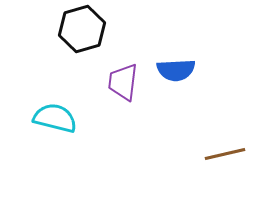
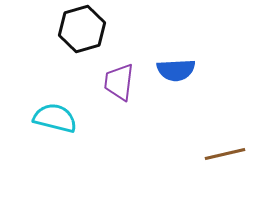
purple trapezoid: moved 4 px left
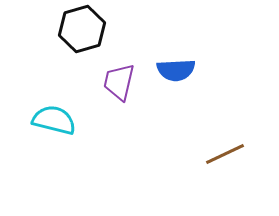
purple trapezoid: rotated 6 degrees clockwise
cyan semicircle: moved 1 px left, 2 px down
brown line: rotated 12 degrees counterclockwise
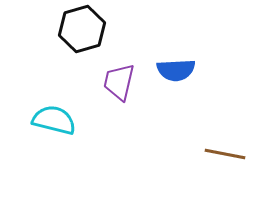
brown line: rotated 36 degrees clockwise
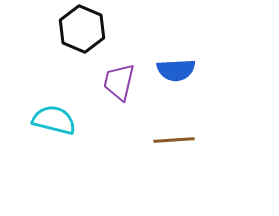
black hexagon: rotated 21 degrees counterclockwise
brown line: moved 51 px left, 14 px up; rotated 15 degrees counterclockwise
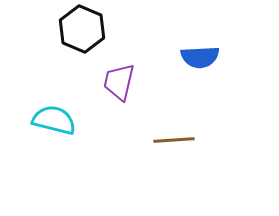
blue semicircle: moved 24 px right, 13 px up
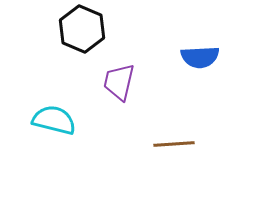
brown line: moved 4 px down
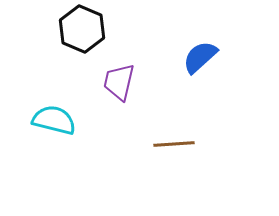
blue semicircle: rotated 141 degrees clockwise
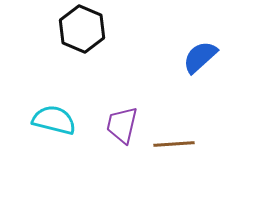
purple trapezoid: moved 3 px right, 43 px down
